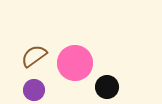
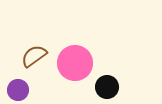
purple circle: moved 16 px left
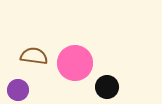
brown semicircle: rotated 44 degrees clockwise
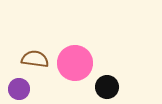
brown semicircle: moved 1 px right, 3 px down
purple circle: moved 1 px right, 1 px up
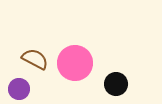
brown semicircle: rotated 20 degrees clockwise
black circle: moved 9 px right, 3 px up
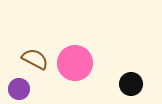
black circle: moved 15 px right
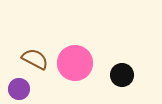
black circle: moved 9 px left, 9 px up
